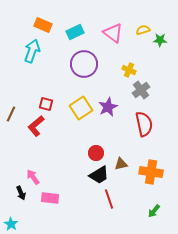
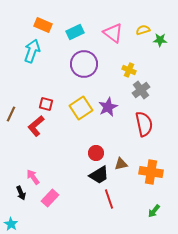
pink rectangle: rotated 54 degrees counterclockwise
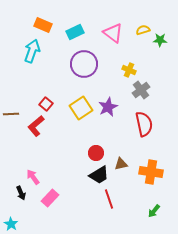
red square: rotated 24 degrees clockwise
brown line: rotated 63 degrees clockwise
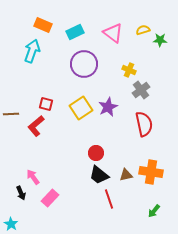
red square: rotated 24 degrees counterclockwise
brown triangle: moved 5 px right, 11 px down
black trapezoid: rotated 70 degrees clockwise
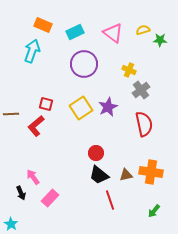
red line: moved 1 px right, 1 px down
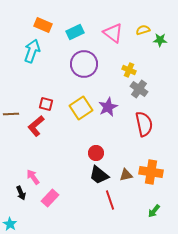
gray cross: moved 2 px left, 1 px up; rotated 18 degrees counterclockwise
cyan star: moved 1 px left
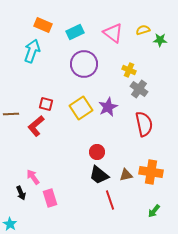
red circle: moved 1 px right, 1 px up
pink rectangle: rotated 60 degrees counterclockwise
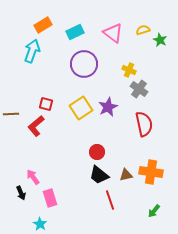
orange rectangle: rotated 54 degrees counterclockwise
green star: rotated 24 degrees clockwise
cyan star: moved 30 px right
